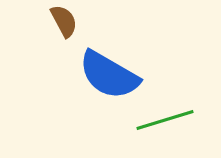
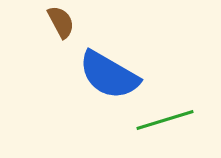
brown semicircle: moved 3 px left, 1 px down
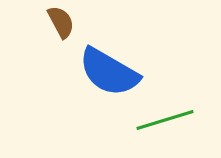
blue semicircle: moved 3 px up
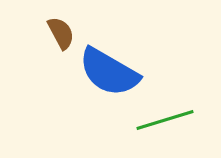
brown semicircle: moved 11 px down
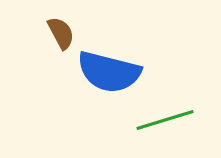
blue semicircle: rotated 16 degrees counterclockwise
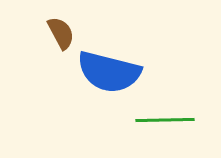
green line: rotated 16 degrees clockwise
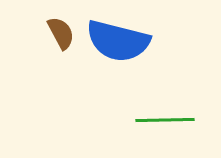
blue semicircle: moved 9 px right, 31 px up
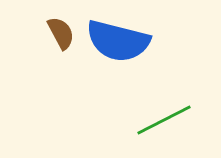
green line: moved 1 px left; rotated 26 degrees counterclockwise
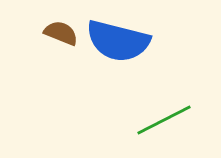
brown semicircle: rotated 40 degrees counterclockwise
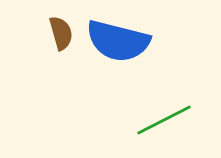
brown semicircle: rotated 52 degrees clockwise
